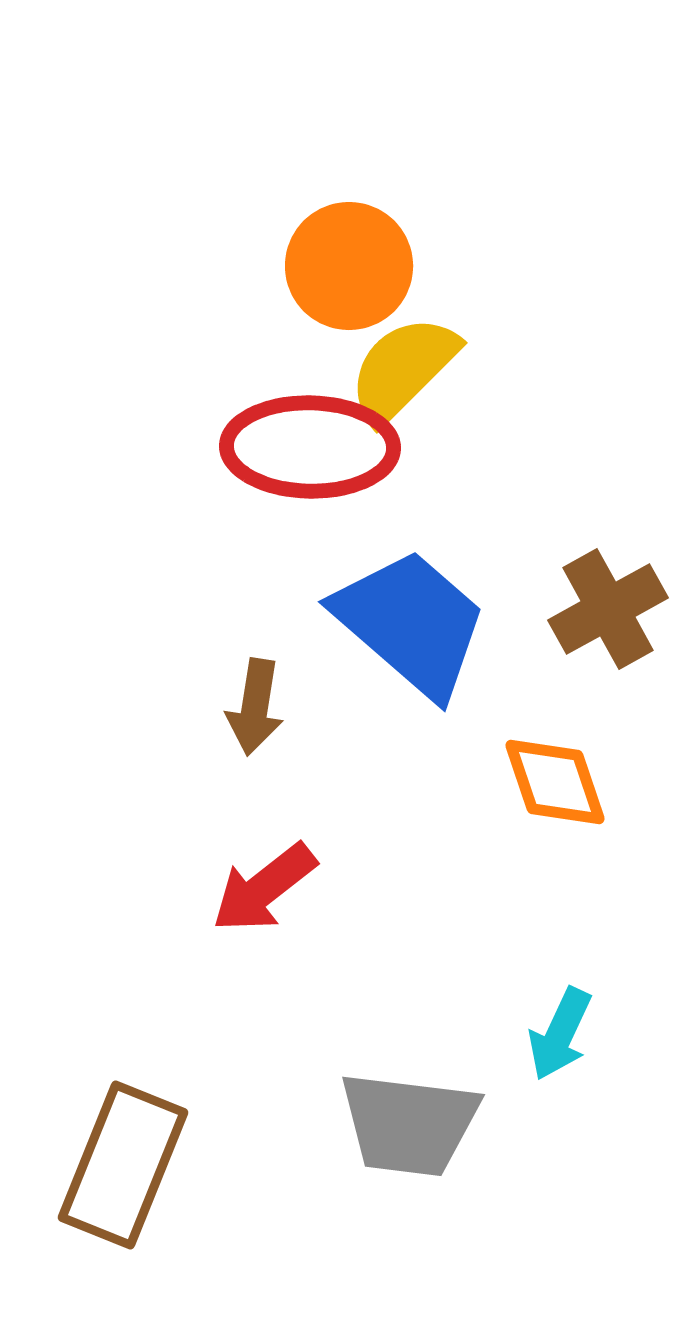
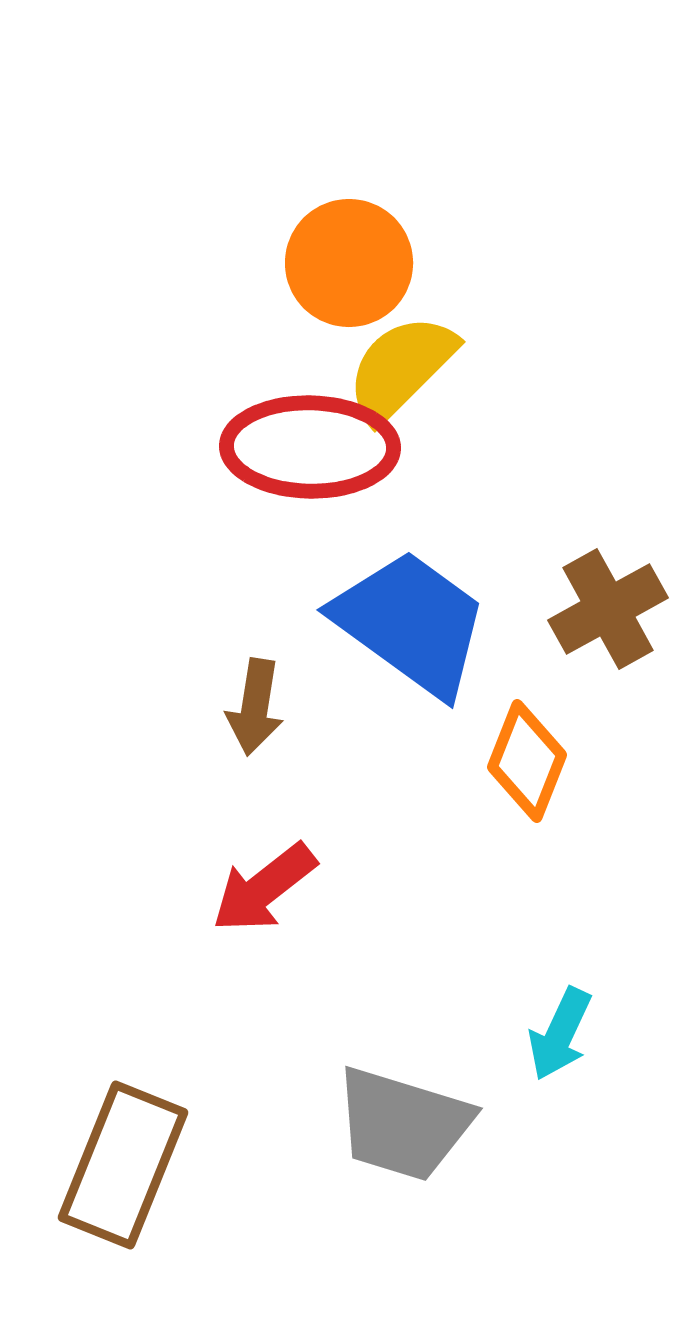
orange circle: moved 3 px up
yellow semicircle: moved 2 px left, 1 px up
blue trapezoid: rotated 5 degrees counterclockwise
orange diamond: moved 28 px left, 21 px up; rotated 40 degrees clockwise
gray trapezoid: moved 6 px left; rotated 10 degrees clockwise
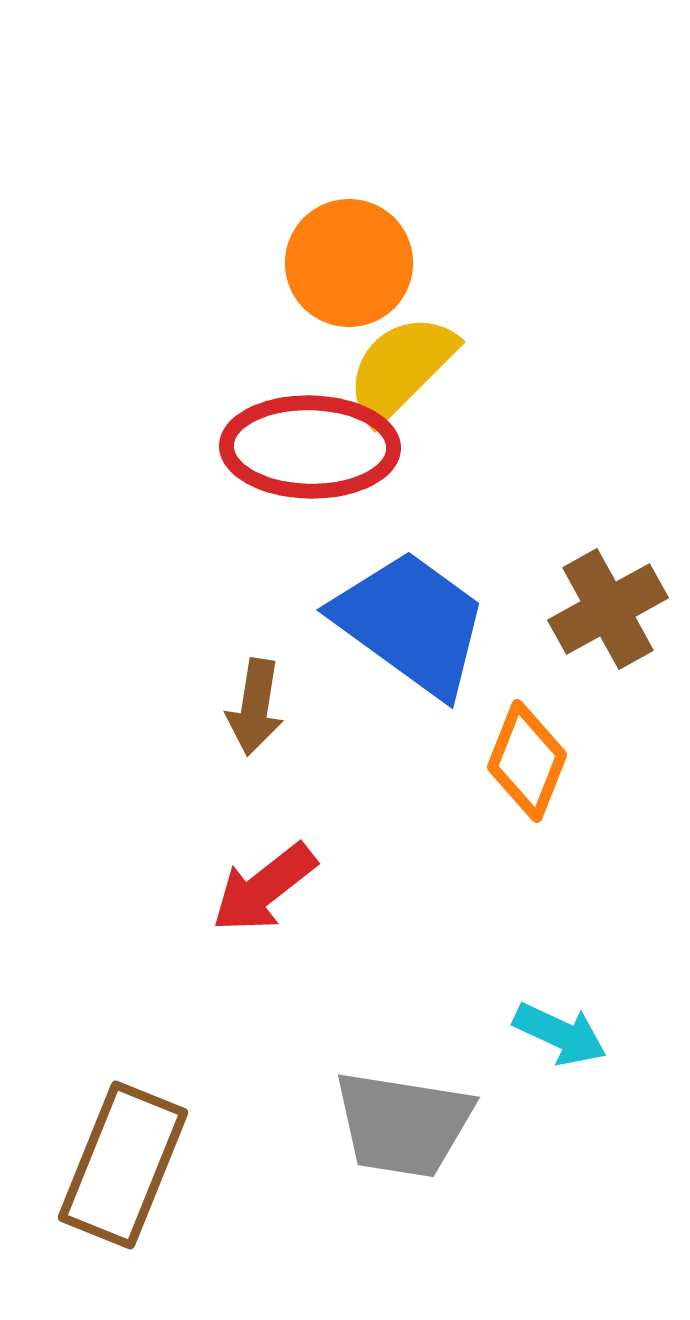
cyan arrow: rotated 90 degrees counterclockwise
gray trapezoid: rotated 8 degrees counterclockwise
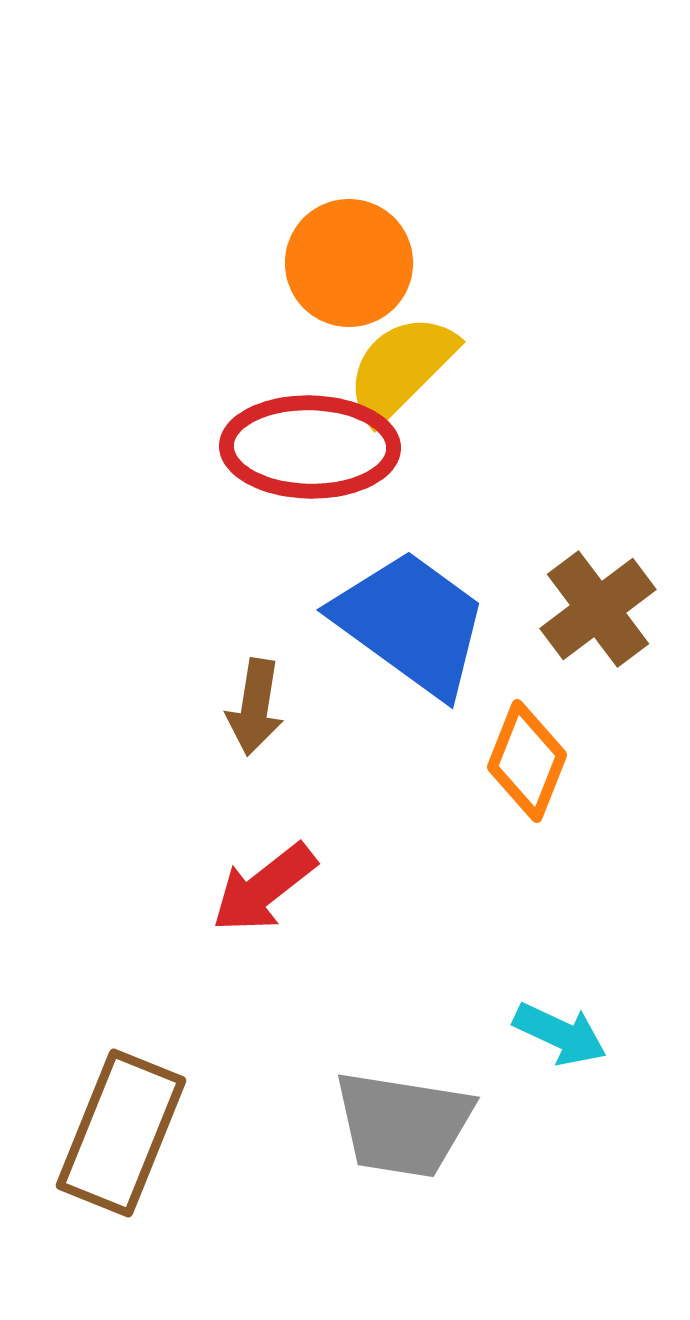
brown cross: moved 10 px left; rotated 8 degrees counterclockwise
brown rectangle: moved 2 px left, 32 px up
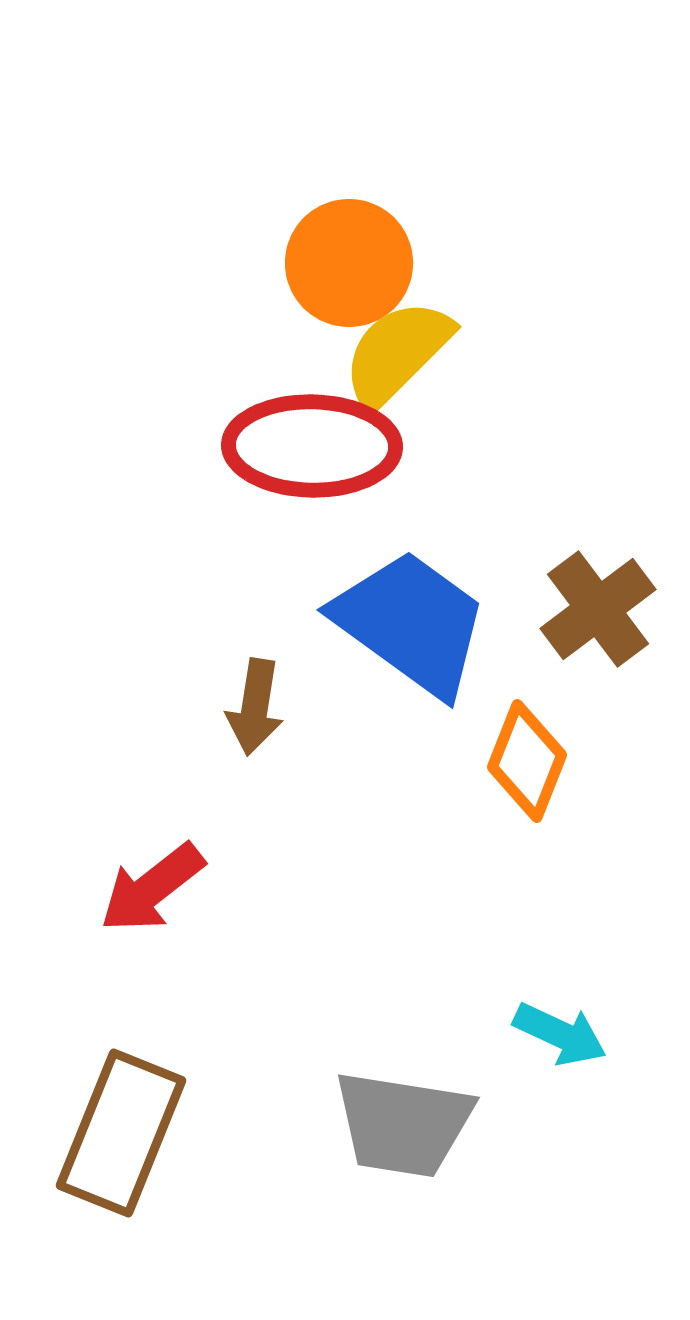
yellow semicircle: moved 4 px left, 15 px up
red ellipse: moved 2 px right, 1 px up
red arrow: moved 112 px left
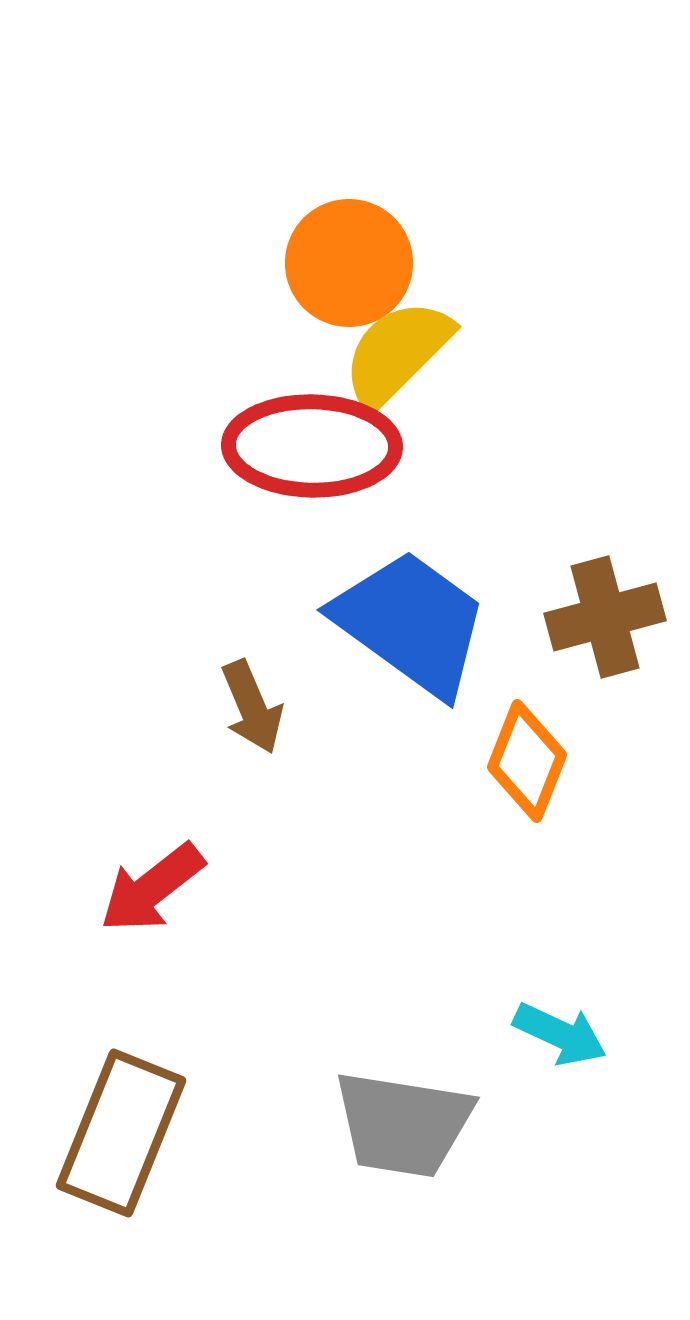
brown cross: moved 7 px right, 8 px down; rotated 22 degrees clockwise
brown arrow: moved 3 px left; rotated 32 degrees counterclockwise
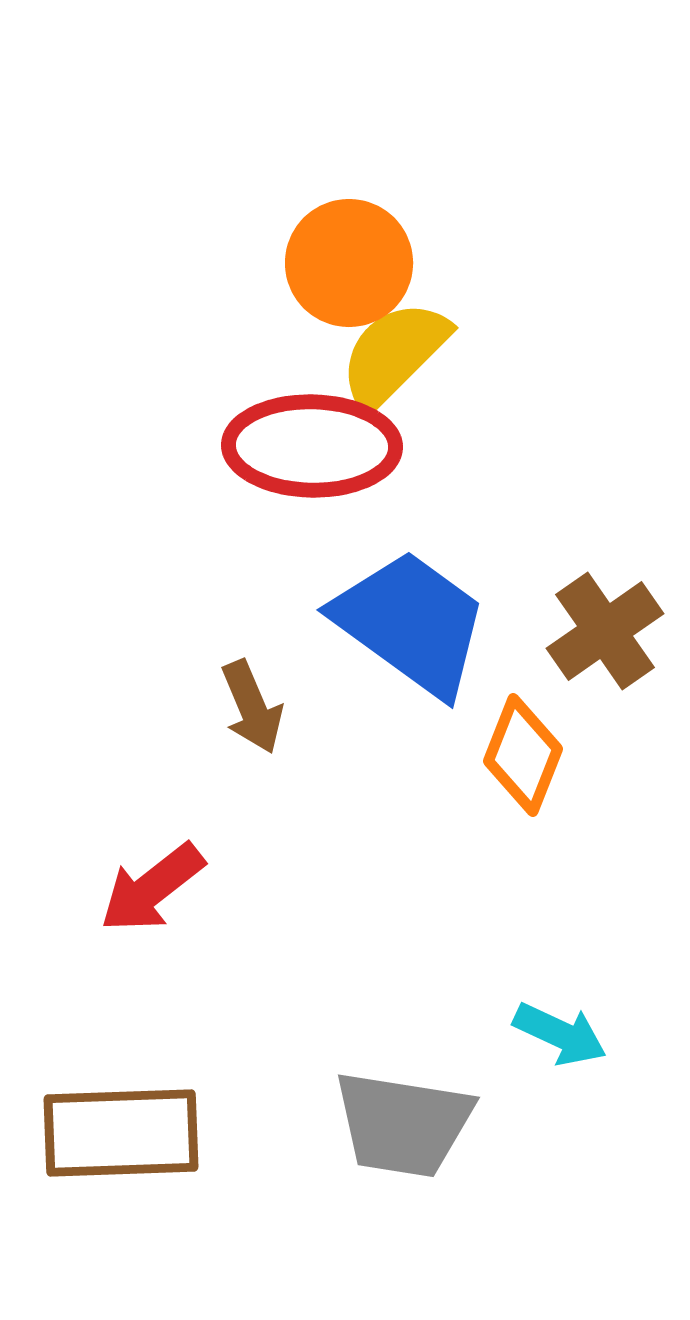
yellow semicircle: moved 3 px left, 1 px down
brown cross: moved 14 px down; rotated 20 degrees counterclockwise
orange diamond: moved 4 px left, 6 px up
brown rectangle: rotated 66 degrees clockwise
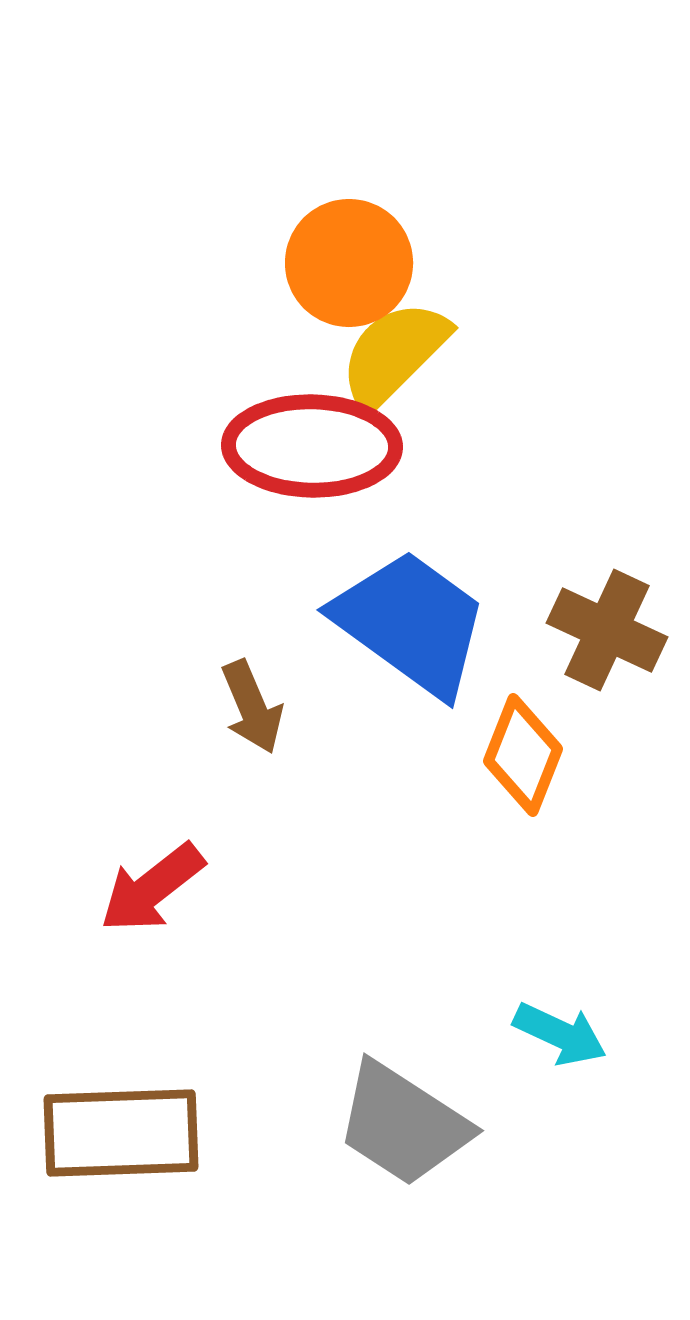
brown cross: moved 2 px right, 1 px up; rotated 30 degrees counterclockwise
gray trapezoid: rotated 24 degrees clockwise
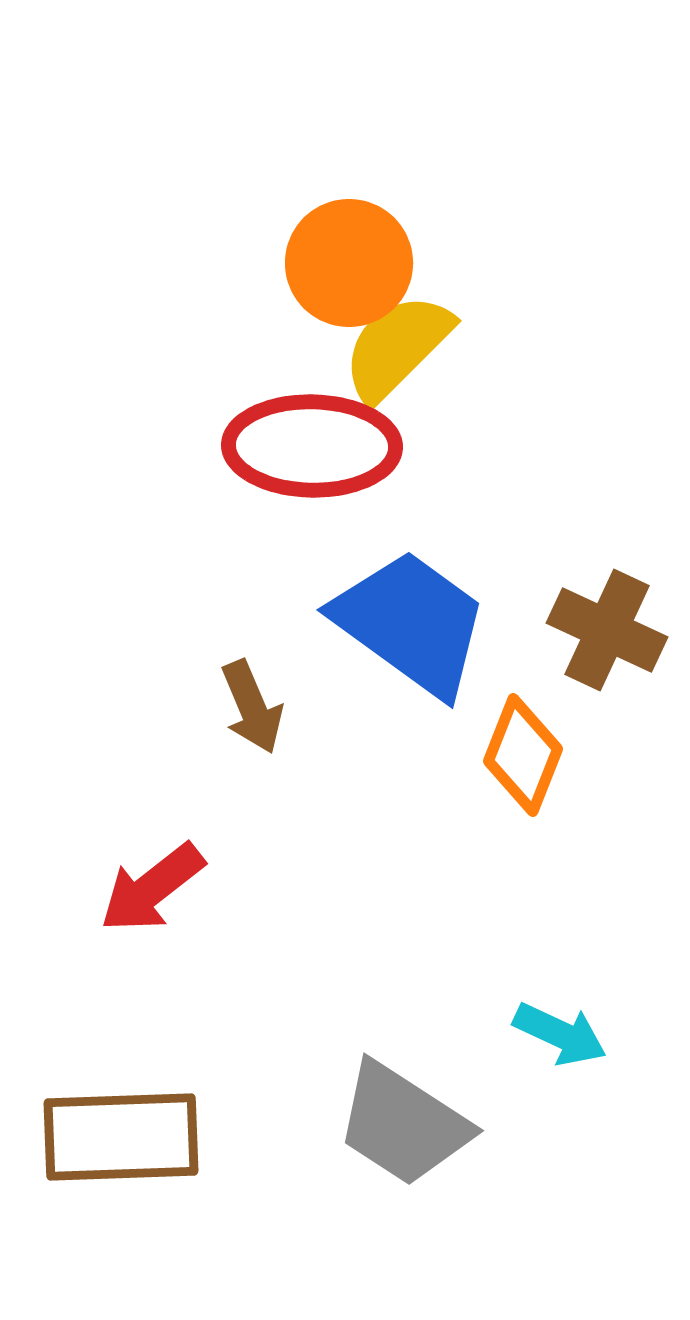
yellow semicircle: moved 3 px right, 7 px up
brown rectangle: moved 4 px down
